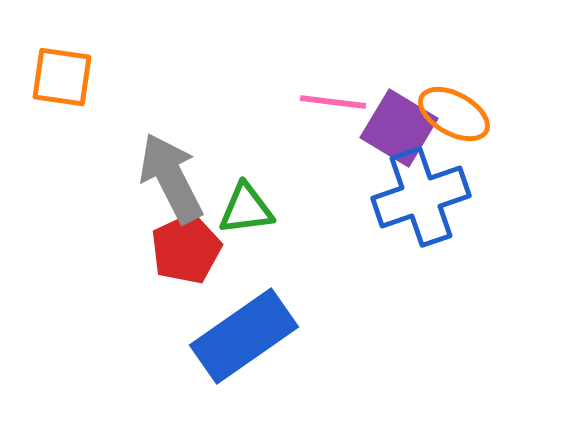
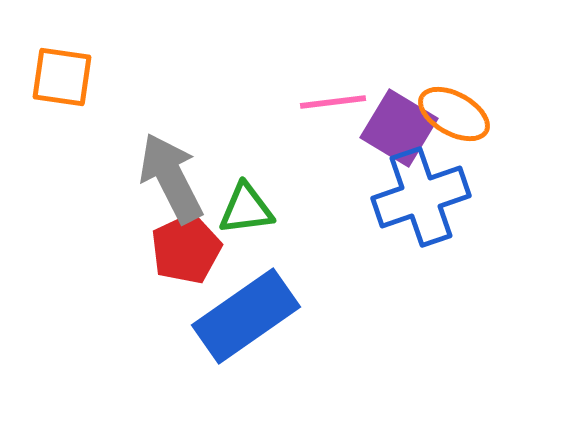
pink line: rotated 14 degrees counterclockwise
blue rectangle: moved 2 px right, 20 px up
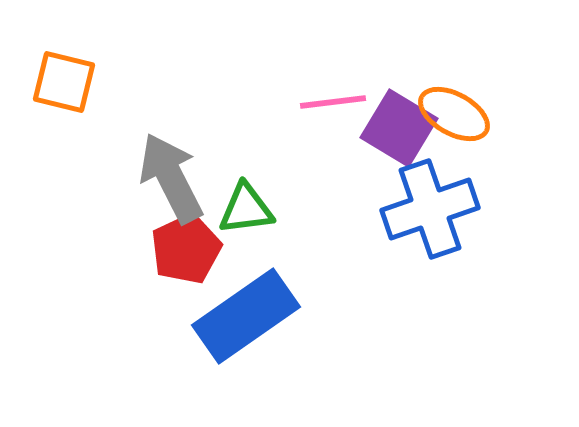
orange square: moved 2 px right, 5 px down; rotated 6 degrees clockwise
blue cross: moved 9 px right, 12 px down
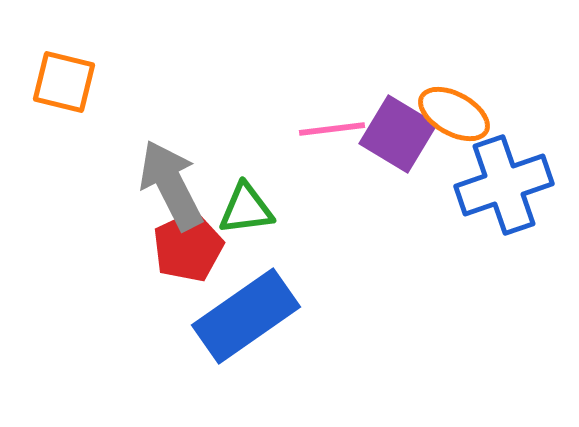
pink line: moved 1 px left, 27 px down
purple square: moved 1 px left, 6 px down
gray arrow: moved 7 px down
blue cross: moved 74 px right, 24 px up
red pentagon: moved 2 px right, 2 px up
